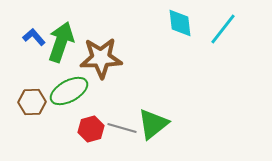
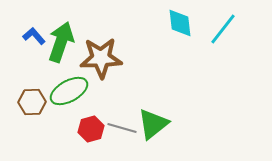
blue L-shape: moved 1 px up
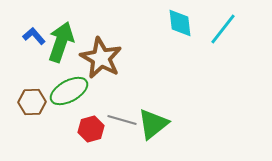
brown star: rotated 30 degrees clockwise
gray line: moved 8 px up
